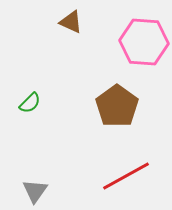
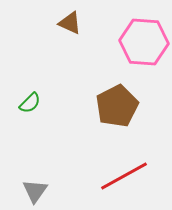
brown triangle: moved 1 px left, 1 px down
brown pentagon: rotated 9 degrees clockwise
red line: moved 2 px left
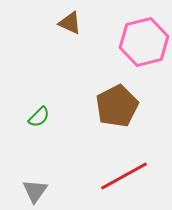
pink hexagon: rotated 18 degrees counterclockwise
green semicircle: moved 9 px right, 14 px down
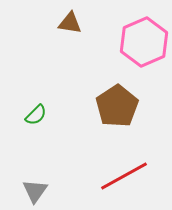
brown triangle: rotated 15 degrees counterclockwise
pink hexagon: rotated 9 degrees counterclockwise
brown pentagon: rotated 6 degrees counterclockwise
green semicircle: moved 3 px left, 2 px up
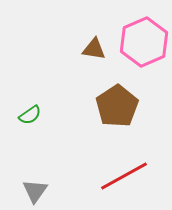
brown triangle: moved 24 px right, 26 px down
green semicircle: moved 6 px left; rotated 10 degrees clockwise
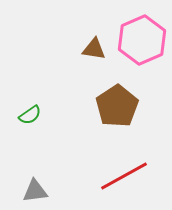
pink hexagon: moved 2 px left, 2 px up
gray triangle: rotated 48 degrees clockwise
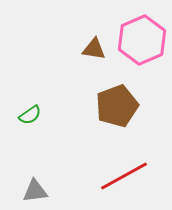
brown pentagon: rotated 12 degrees clockwise
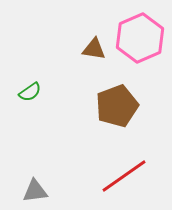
pink hexagon: moved 2 px left, 2 px up
green semicircle: moved 23 px up
red line: rotated 6 degrees counterclockwise
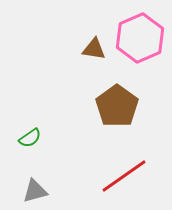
green semicircle: moved 46 px down
brown pentagon: rotated 15 degrees counterclockwise
gray triangle: rotated 8 degrees counterclockwise
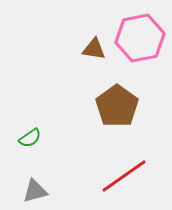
pink hexagon: rotated 12 degrees clockwise
